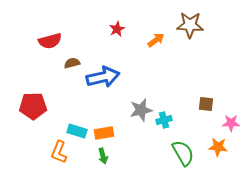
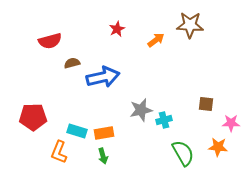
red pentagon: moved 11 px down
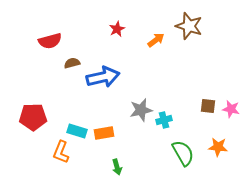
brown star: moved 1 px left, 1 px down; rotated 16 degrees clockwise
brown square: moved 2 px right, 2 px down
pink star: moved 14 px up; rotated 12 degrees clockwise
orange L-shape: moved 2 px right
green arrow: moved 14 px right, 11 px down
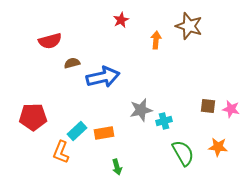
red star: moved 4 px right, 9 px up
orange arrow: rotated 48 degrees counterclockwise
cyan cross: moved 1 px down
cyan rectangle: rotated 60 degrees counterclockwise
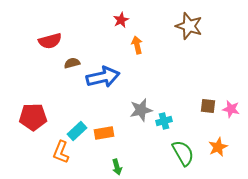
orange arrow: moved 19 px left, 5 px down; rotated 18 degrees counterclockwise
orange star: rotated 30 degrees counterclockwise
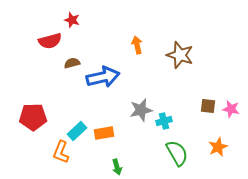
red star: moved 49 px left; rotated 28 degrees counterclockwise
brown star: moved 9 px left, 29 px down
green semicircle: moved 6 px left
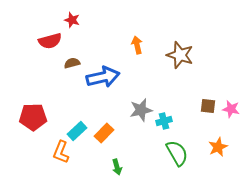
orange rectangle: rotated 36 degrees counterclockwise
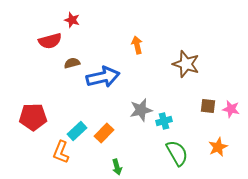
brown star: moved 6 px right, 9 px down
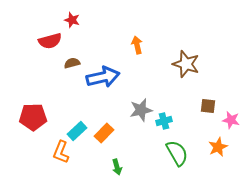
pink star: moved 11 px down
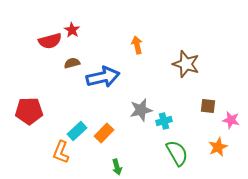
red star: moved 10 px down; rotated 14 degrees clockwise
red pentagon: moved 4 px left, 6 px up
